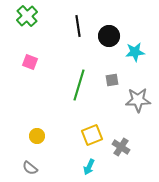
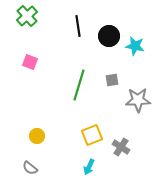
cyan star: moved 6 px up; rotated 18 degrees clockwise
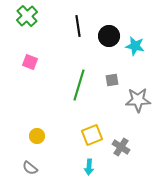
cyan arrow: rotated 21 degrees counterclockwise
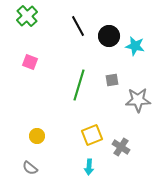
black line: rotated 20 degrees counterclockwise
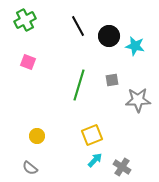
green cross: moved 2 px left, 4 px down; rotated 15 degrees clockwise
pink square: moved 2 px left
gray cross: moved 1 px right, 20 px down
cyan arrow: moved 6 px right, 7 px up; rotated 140 degrees counterclockwise
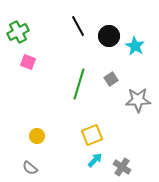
green cross: moved 7 px left, 12 px down
cyan star: rotated 18 degrees clockwise
gray square: moved 1 px left, 1 px up; rotated 24 degrees counterclockwise
green line: moved 1 px up
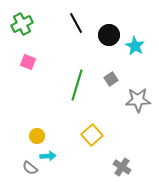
black line: moved 2 px left, 3 px up
green cross: moved 4 px right, 8 px up
black circle: moved 1 px up
green line: moved 2 px left, 1 px down
yellow square: rotated 20 degrees counterclockwise
cyan arrow: moved 47 px left, 4 px up; rotated 42 degrees clockwise
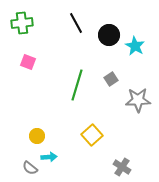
green cross: moved 1 px up; rotated 20 degrees clockwise
cyan arrow: moved 1 px right, 1 px down
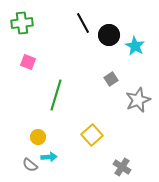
black line: moved 7 px right
green line: moved 21 px left, 10 px down
gray star: rotated 20 degrees counterclockwise
yellow circle: moved 1 px right, 1 px down
gray semicircle: moved 3 px up
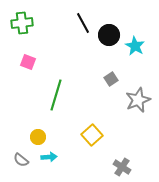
gray semicircle: moved 9 px left, 5 px up
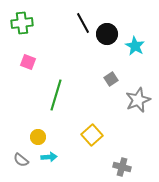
black circle: moved 2 px left, 1 px up
gray cross: rotated 18 degrees counterclockwise
